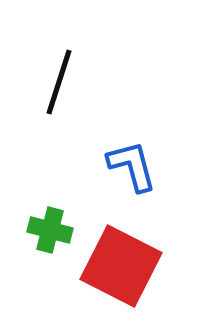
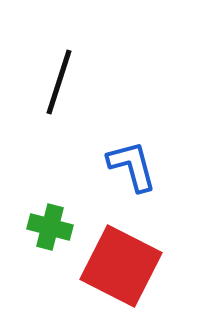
green cross: moved 3 px up
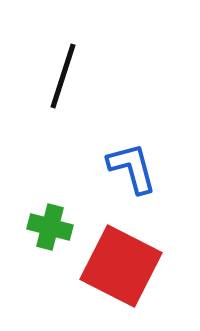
black line: moved 4 px right, 6 px up
blue L-shape: moved 2 px down
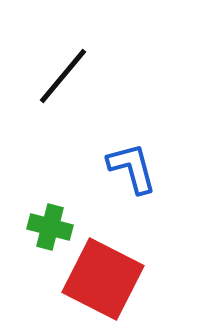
black line: rotated 22 degrees clockwise
red square: moved 18 px left, 13 px down
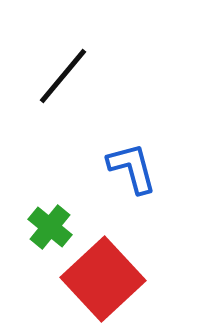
green cross: rotated 24 degrees clockwise
red square: rotated 20 degrees clockwise
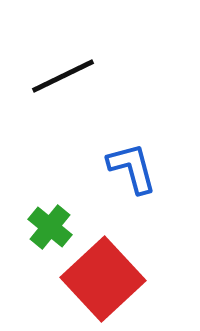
black line: rotated 24 degrees clockwise
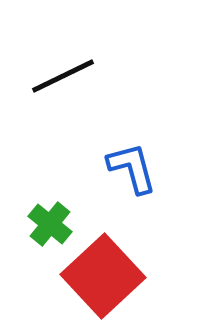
green cross: moved 3 px up
red square: moved 3 px up
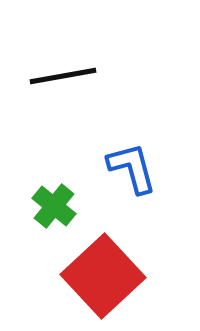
black line: rotated 16 degrees clockwise
green cross: moved 4 px right, 18 px up
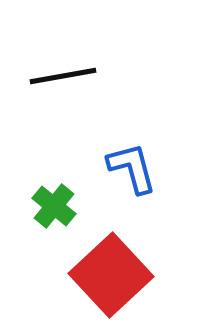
red square: moved 8 px right, 1 px up
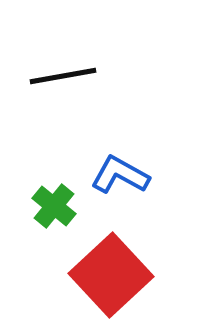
blue L-shape: moved 12 px left, 7 px down; rotated 46 degrees counterclockwise
